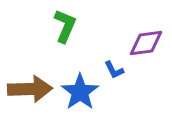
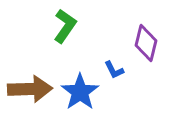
green L-shape: rotated 12 degrees clockwise
purple diamond: rotated 69 degrees counterclockwise
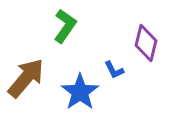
brown arrow: moved 4 px left, 11 px up; rotated 48 degrees counterclockwise
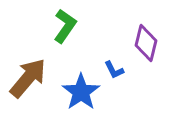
brown arrow: moved 2 px right
blue star: moved 1 px right
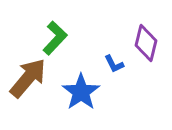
green L-shape: moved 10 px left, 12 px down; rotated 8 degrees clockwise
blue L-shape: moved 6 px up
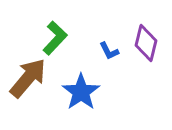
blue L-shape: moved 5 px left, 13 px up
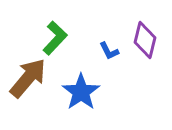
purple diamond: moved 1 px left, 3 px up
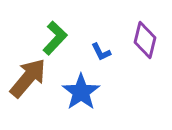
blue L-shape: moved 8 px left, 1 px down
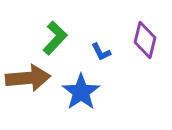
brown arrow: rotated 45 degrees clockwise
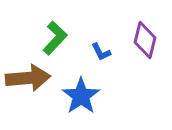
blue star: moved 4 px down
